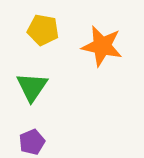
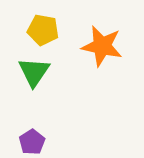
green triangle: moved 2 px right, 15 px up
purple pentagon: rotated 10 degrees counterclockwise
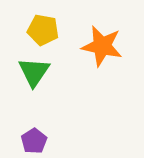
purple pentagon: moved 2 px right, 1 px up
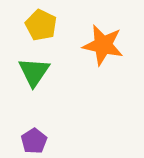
yellow pentagon: moved 2 px left, 5 px up; rotated 16 degrees clockwise
orange star: moved 1 px right, 1 px up
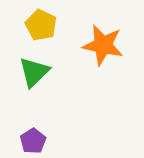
green triangle: rotated 12 degrees clockwise
purple pentagon: moved 1 px left
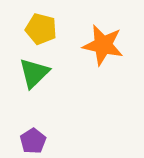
yellow pentagon: moved 4 px down; rotated 12 degrees counterclockwise
green triangle: moved 1 px down
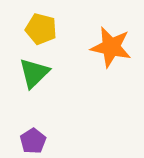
orange star: moved 8 px right, 2 px down
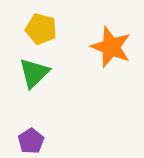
orange star: rotated 9 degrees clockwise
purple pentagon: moved 2 px left
